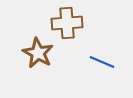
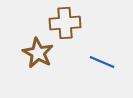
brown cross: moved 2 px left
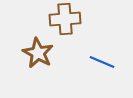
brown cross: moved 4 px up
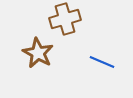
brown cross: rotated 12 degrees counterclockwise
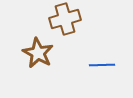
blue line: moved 3 px down; rotated 25 degrees counterclockwise
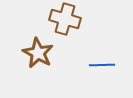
brown cross: rotated 32 degrees clockwise
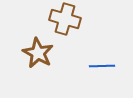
blue line: moved 1 px down
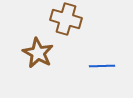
brown cross: moved 1 px right
